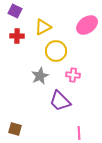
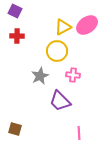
yellow triangle: moved 20 px right
yellow circle: moved 1 px right
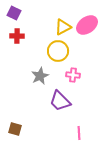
purple square: moved 1 px left, 2 px down
yellow circle: moved 1 px right
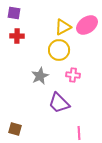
purple square: rotated 16 degrees counterclockwise
yellow circle: moved 1 px right, 1 px up
purple trapezoid: moved 1 px left, 2 px down
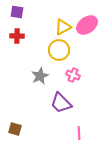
purple square: moved 3 px right, 1 px up
pink cross: rotated 16 degrees clockwise
purple trapezoid: moved 2 px right
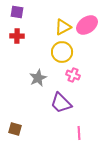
yellow circle: moved 3 px right, 2 px down
gray star: moved 2 px left, 2 px down
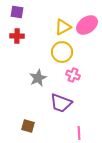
purple trapezoid: rotated 25 degrees counterclockwise
brown square: moved 13 px right, 3 px up
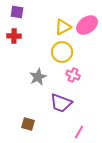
red cross: moved 3 px left
gray star: moved 1 px up
brown square: moved 2 px up
pink line: moved 1 px up; rotated 32 degrees clockwise
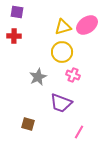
yellow triangle: rotated 12 degrees clockwise
